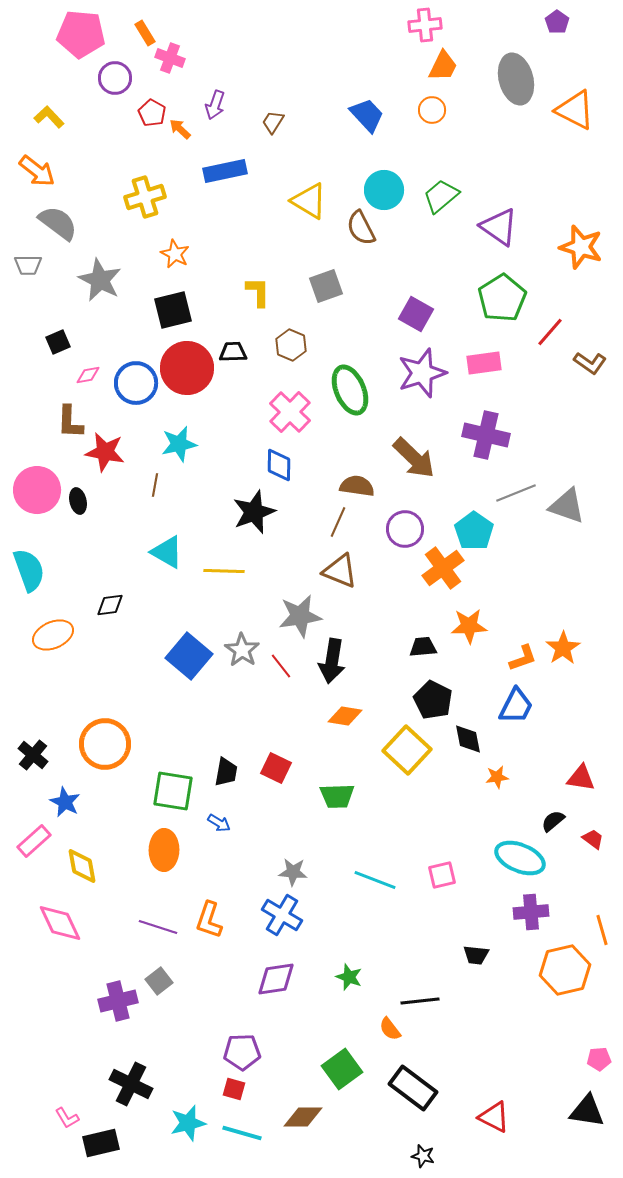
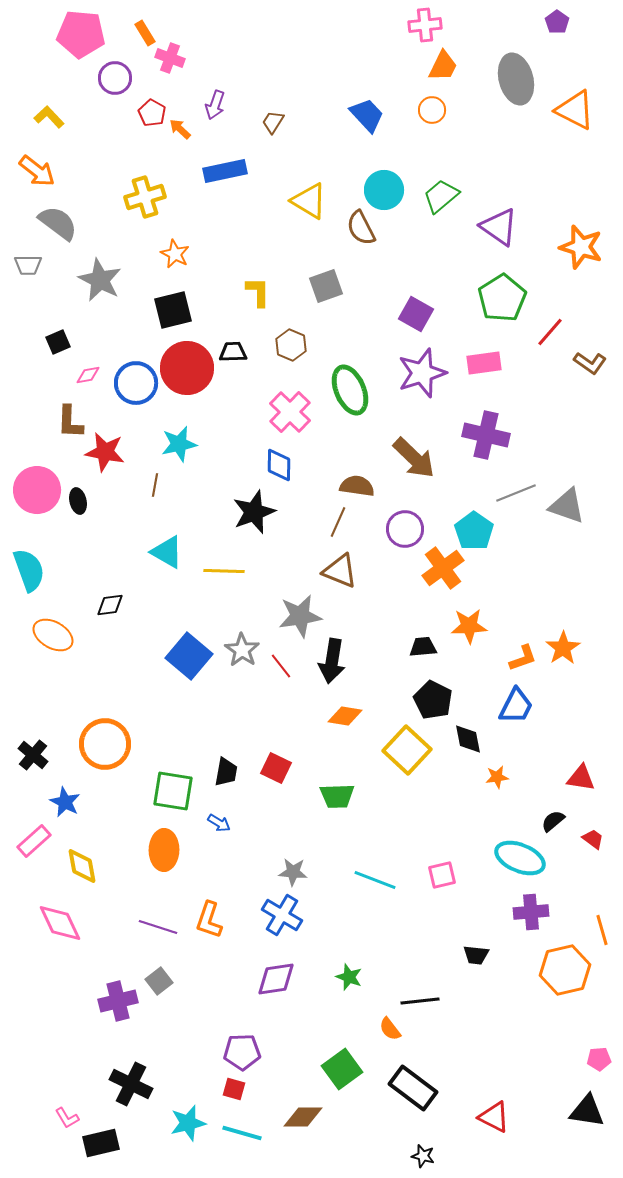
orange ellipse at (53, 635): rotated 54 degrees clockwise
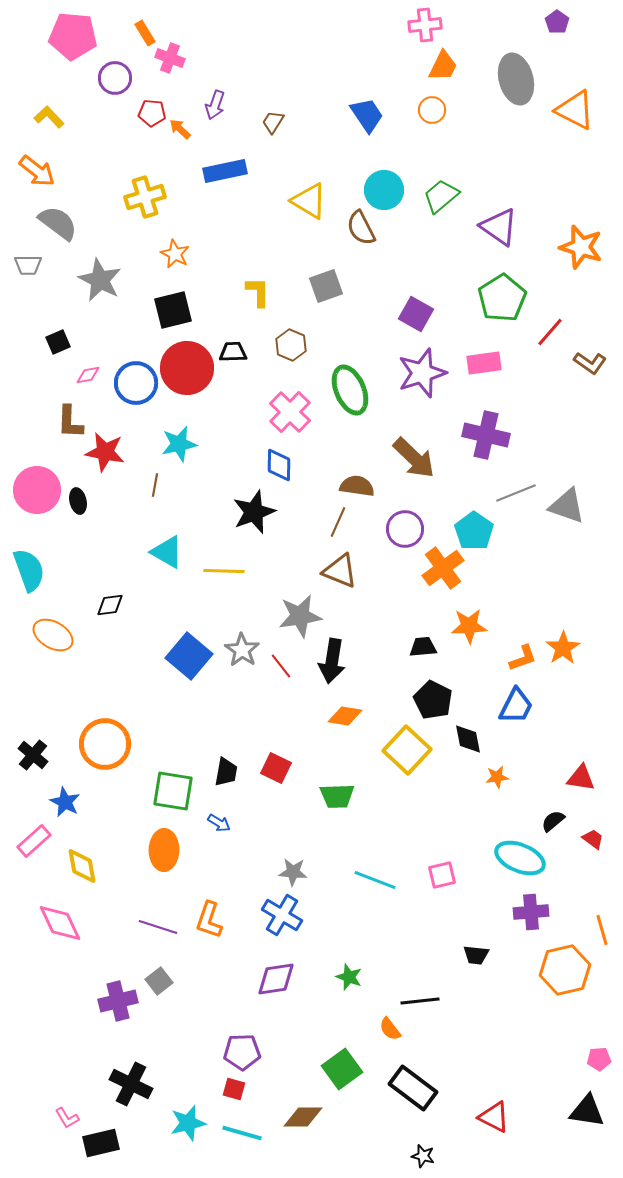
pink pentagon at (81, 34): moved 8 px left, 2 px down
red pentagon at (152, 113): rotated 24 degrees counterclockwise
blue trapezoid at (367, 115): rotated 9 degrees clockwise
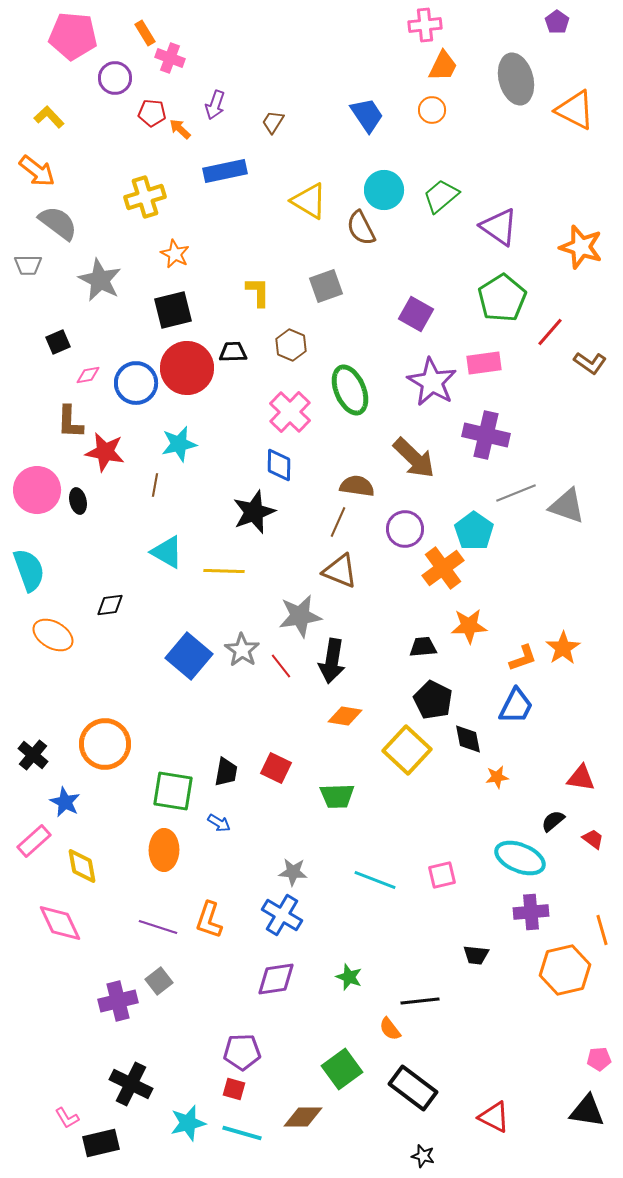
purple star at (422, 373): moved 10 px right, 9 px down; rotated 24 degrees counterclockwise
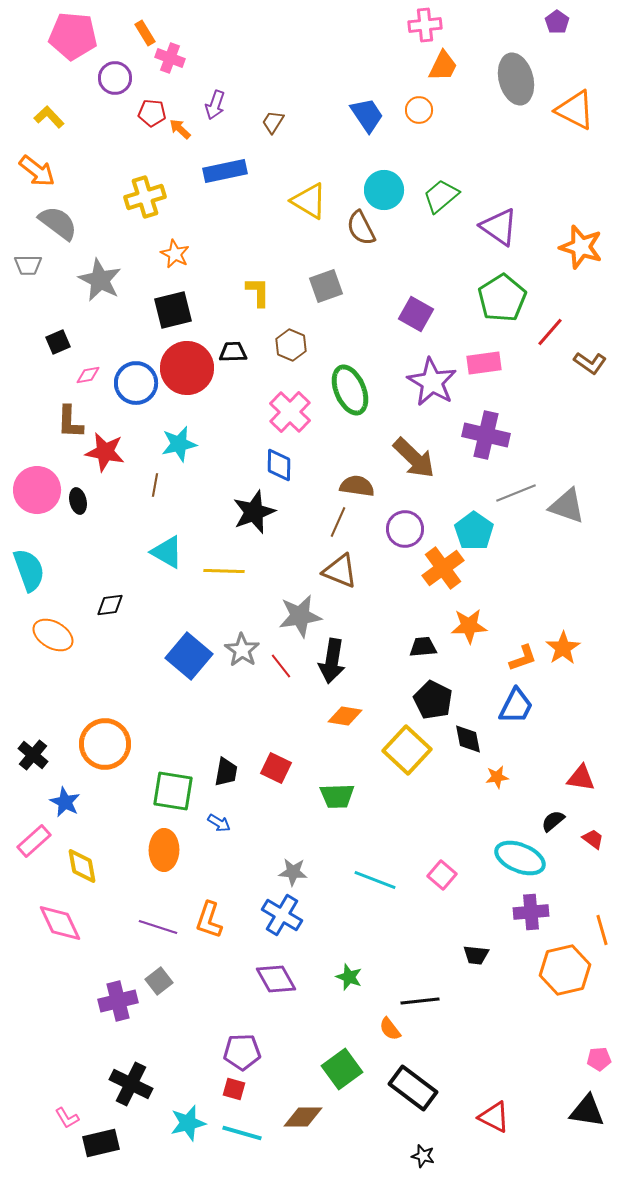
orange circle at (432, 110): moved 13 px left
pink square at (442, 875): rotated 36 degrees counterclockwise
purple diamond at (276, 979): rotated 69 degrees clockwise
